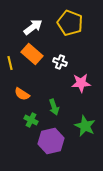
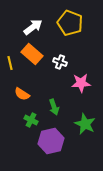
green star: moved 2 px up
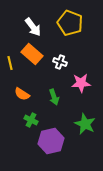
white arrow: rotated 90 degrees clockwise
green arrow: moved 10 px up
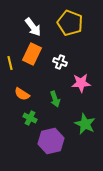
orange rectangle: rotated 75 degrees clockwise
green arrow: moved 1 px right, 2 px down
green cross: moved 1 px left, 2 px up
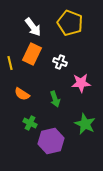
green cross: moved 5 px down
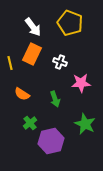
green cross: rotated 24 degrees clockwise
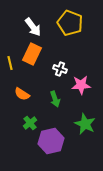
white cross: moved 7 px down
pink star: moved 2 px down
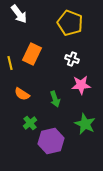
white arrow: moved 14 px left, 13 px up
white cross: moved 12 px right, 10 px up
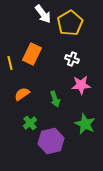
white arrow: moved 24 px right
yellow pentagon: rotated 20 degrees clockwise
orange semicircle: rotated 112 degrees clockwise
